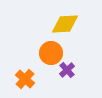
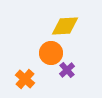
yellow diamond: moved 2 px down
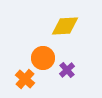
orange circle: moved 8 px left, 5 px down
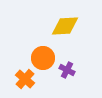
purple cross: rotated 21 degrees counterclockwise
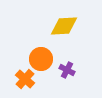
yellow diamond: moved 1 px left
orange circle: moved 2 px left, 1 px down
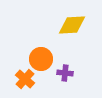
yellow diamond: moved 8 px right, 1 px up
purple cross: moved 2 px left, 3 px down; rotated 21 degrees counterclockwise
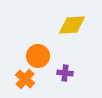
orange circle: moved 3 px left, 3 px up
